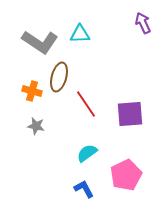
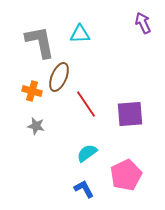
gray L-shape: rotated 135 degrees counterclockwise
brown ellipse: rotated 8 degrees clockwise
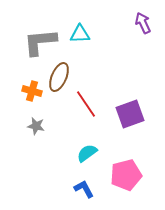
gray L-shape: rotated 84 degrees counterclockwise
purple square: rotated 16 degrees counterclockwise
pink pentagon: rotated 12 degrees clockwise
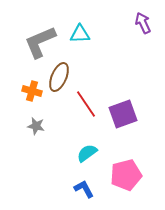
gray L-shape: rotated 18 degrees counterclockwise
purple square: moved 7 px left
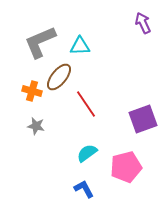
cyan triangle: moved 12 px down
brown ellipse: rotated 16 degrees clockwise
purple square: moved 20 px right, 5 px down
pink pentagon: moved 8 px up
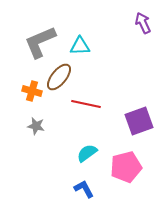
red line: rotated 44 degrees counterclockwise
purple square: moved 4 px left, 2 px down
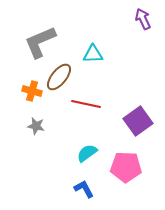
purple arrow: moved 4 px up
cyan triangle: moved 13 px right, 8 px down
purple square: moved 1 px left; rotated 16 degrees counterclockwise
pink pentagon: rotated 16 degrees clockwise
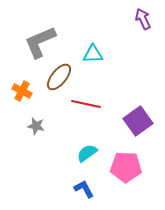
orange cross: moved 10 px left; rotated 12 degrees clockwise
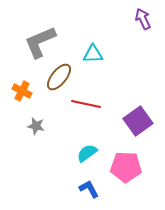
blue L-shape: moved 5 px right
